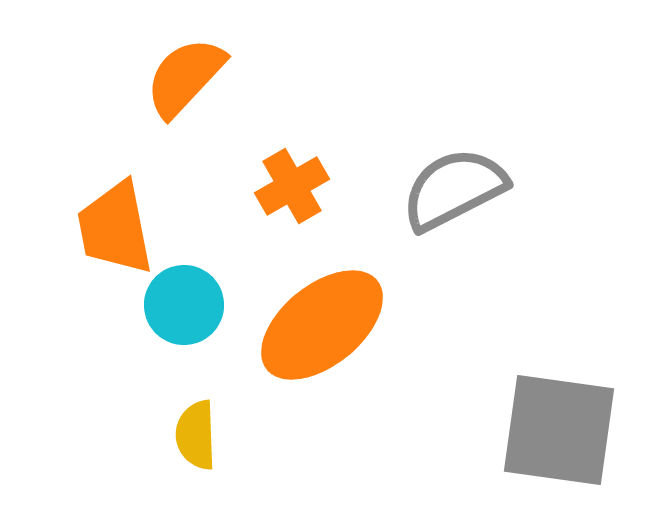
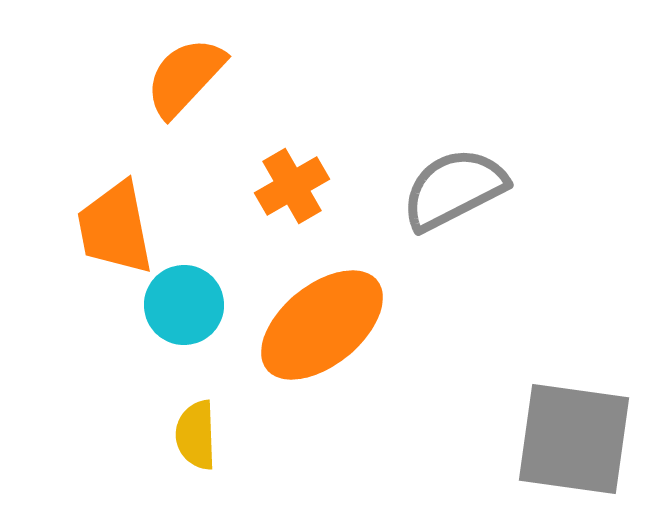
gray square: moved 15 px right, 9 px down
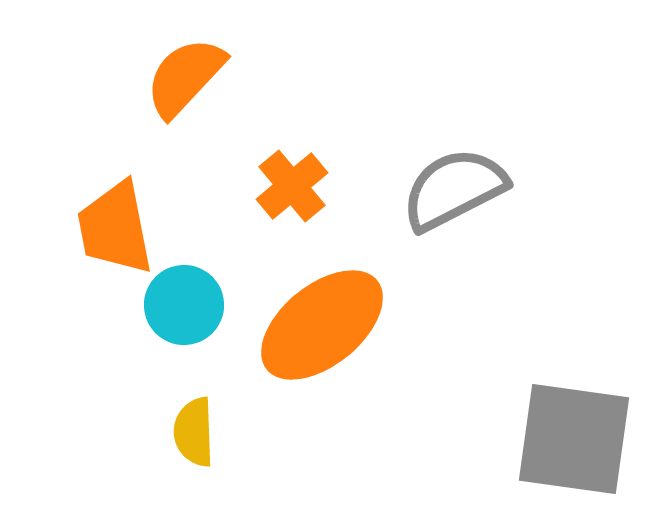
orange cross: rotated 10 degrees counterclockwise
yellow semicircle: moved 2 px left, 3 px up
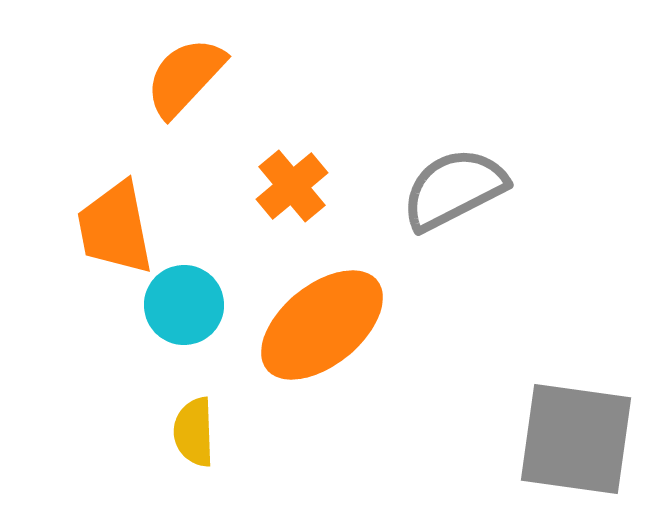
gray square: moved 2 px right
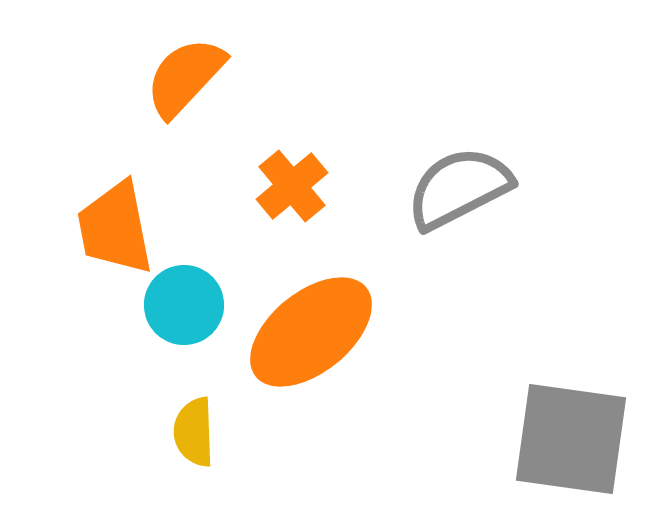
gray semicircle: moved 5 px right, 1 px up
orange ellipse: moved 11 px left, 7 px down
gray square: moved 5 px left
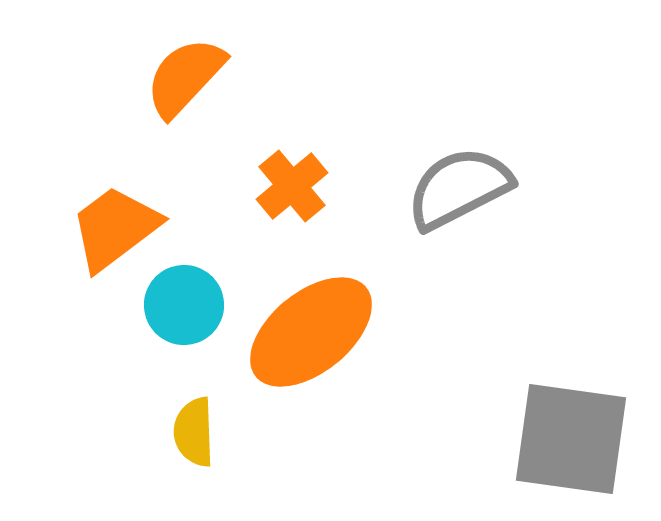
orange trapezoid: rotated 64 degrees clockwise
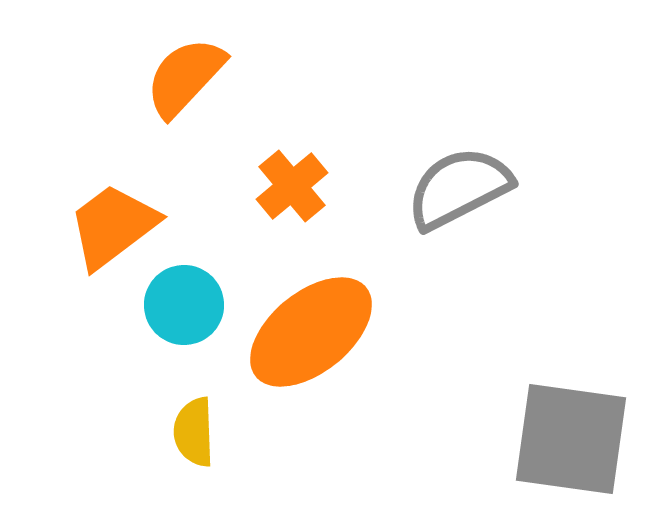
orange trapezoid: moved 2 px left, 2 px up
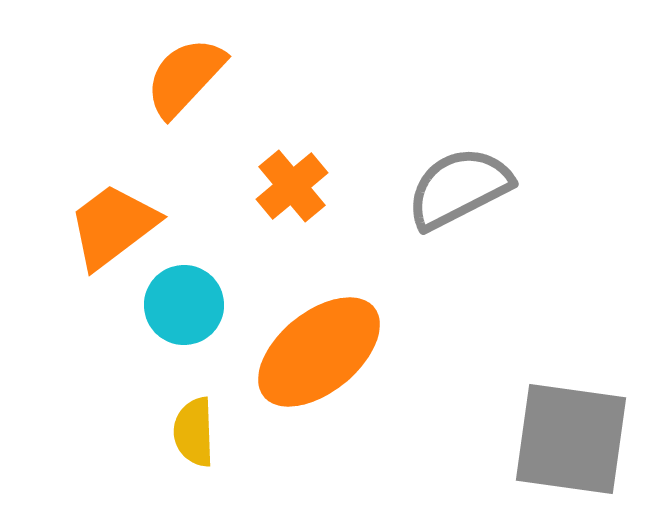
orange ellipse: moved 8 px right, 20 px down
